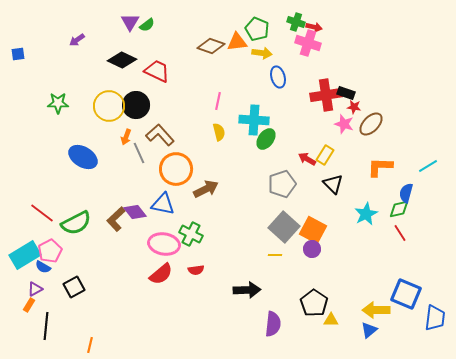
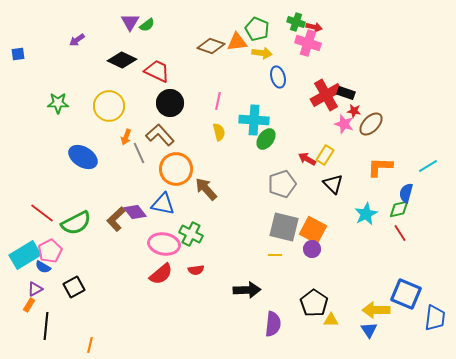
red cross at (326, 95): rotated 20 degrees counterclockwise
black circle at (136, 105): moved 34 px right, 2 px up
red star at (354, 107): moved 4 px down
brown arrow at (206, 189): rotated 105 degrees counterclockwise
gray square at (284, 227): rotated 28 degrees counterclockwise
blue triangle at (369, 330): rotated 24 degrees counterclockwise
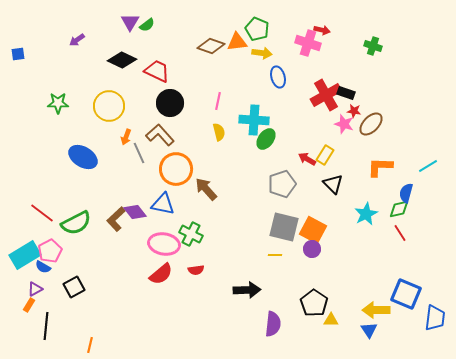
green cross at (296, 22): moved 77 px right, 24 px down
red arrow at (314, 27): moved 8 px right, 3 px down
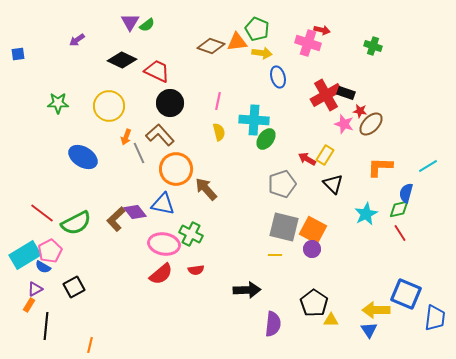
red star at (354, 111): moved 6 px right
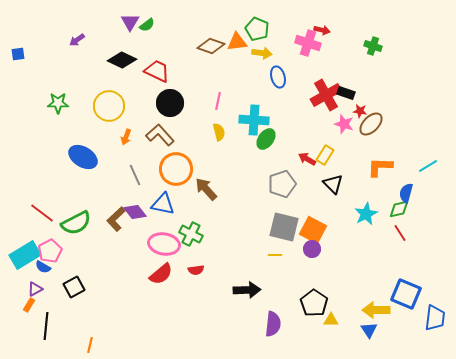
gray line at (139, 153): moved 4 px left, 22 px down
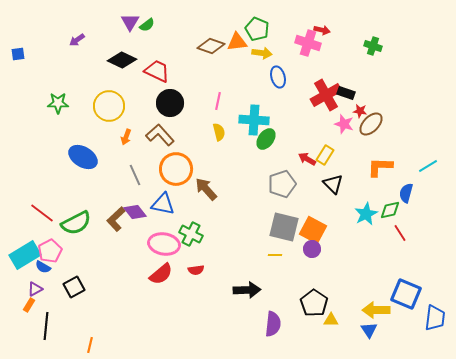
green diamond at (399, 209): moved 9 px left, 1 px down
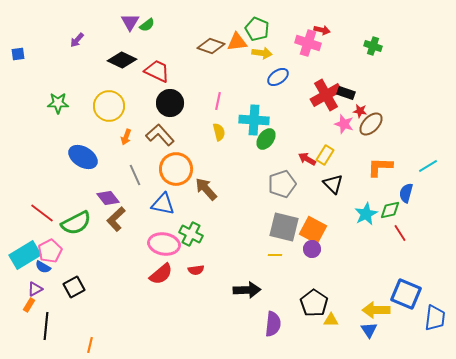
purple arrow at (77, 40): rotated 14 degrees counterclockwise
blue ellipse at (278, 77): rotated 70 degrees clockwise
purple diamond at (135, 212): moved 27 px left, 14 px up
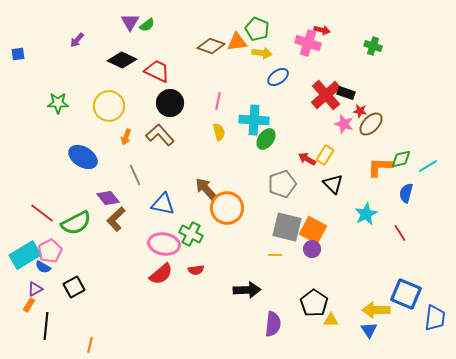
red cross at (326, 95): rotated 12 degrees counterclockwise
orange circle at (176, 169): moved 51 px right, 39 px down
green diamond at (390, 210): moved 11 px right, 51 px up
gray square at (284, 227): moved 3 px right
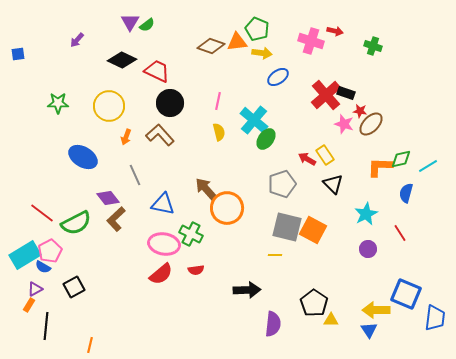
red arrow at (322, 30): moved 13 px right, 1 px down
pink cross at (308, 43): moved 3 px right, 2 px up
cyan cross at (254, 120): rotated 36 degrees clockwise
yellow rectangle at (325, 155): rotated 66 degrees counterclockwise
purple circle at (312, 249): moved 56 px right
